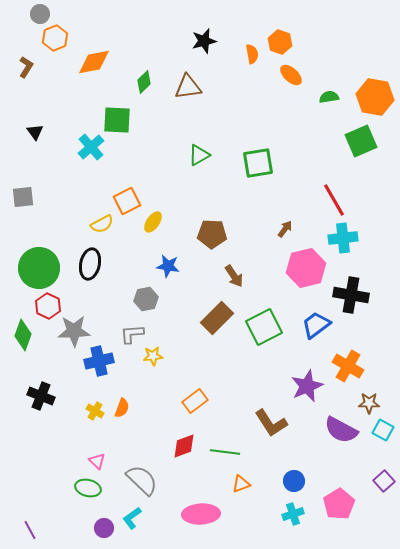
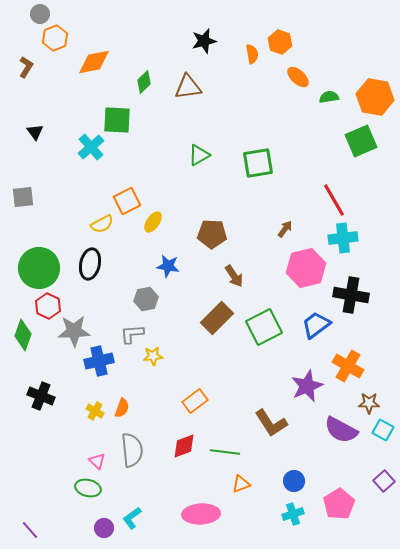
orange ellipse at (291, 75): moved 7 px right, 2 px down
gray semicircle at (142, 480): moved 10 px left, 30 px up; rotated 40 degrees clockwise
purple line at (30, 530): rotated 12 degrees counterclockwise
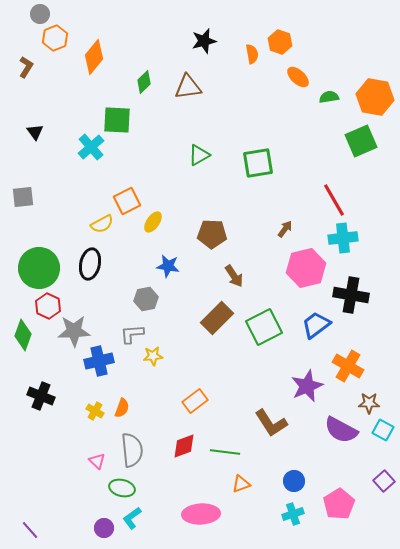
orange diamond at (94, 62): moved 5 px up; rotated 40 degrees counterclockwise
green ellipse at (88, 488): moved 34 px right
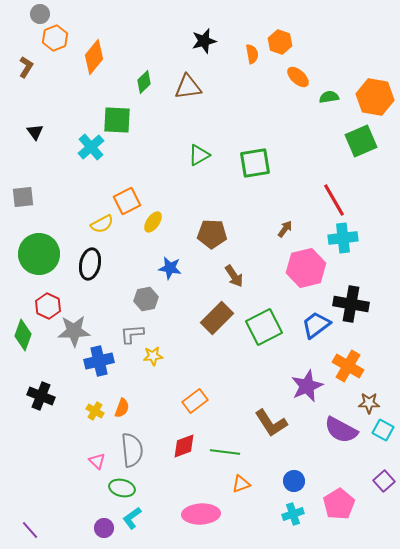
green square at (258, 163): moved 3 px left
blue star at (168, 266): moved 2 px right, 2 px down
green circle at (39, 268): moved 14 px up
black cross at (351, 295): moved 9 px down
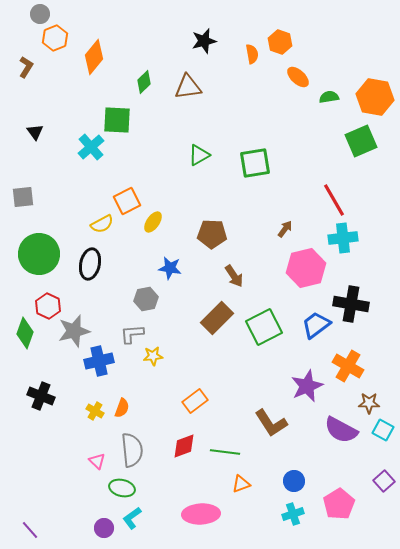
gray star at (74, 331): rotated 12 degrees counterclockwise
green diamond at (23, 335): moved 2 px right, 2 px up
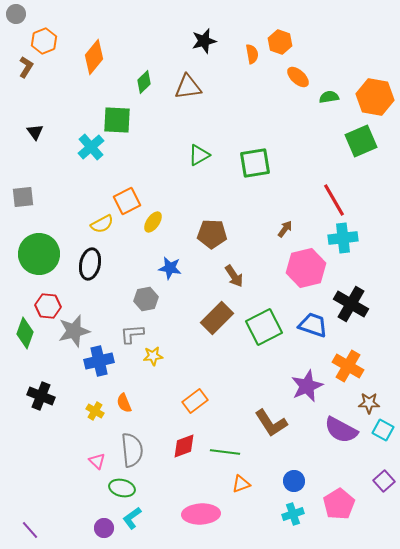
gray circle at (40, 14): moved 24 px left
orange hexagon at (55, 38): moved 11 px left, 3 px down
black cross at (351, 304): rotated 20 degrees clockwise
red hexagon at (48, 306): rotated 20 degrees counterclockwise
blue trapezoid at (316, 325): moved 3 px left; rotated 56 degrees clockwise
orange semicircle at (122, 408): moved 2 px right, 5 px up; rotated 138 degrees clockwise
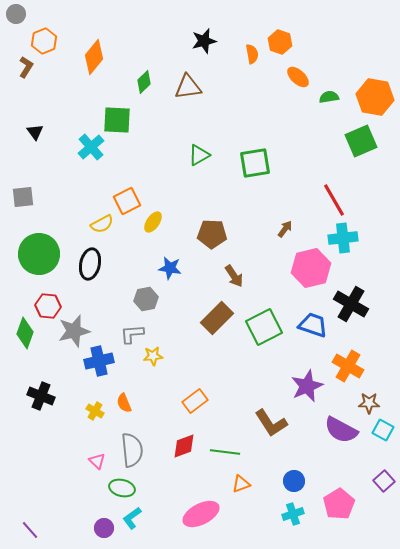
pink hexagon at (306, 268): moved 5 px right
pink ellipse at (201, 514): rotated 24 degrees counterclockwise
